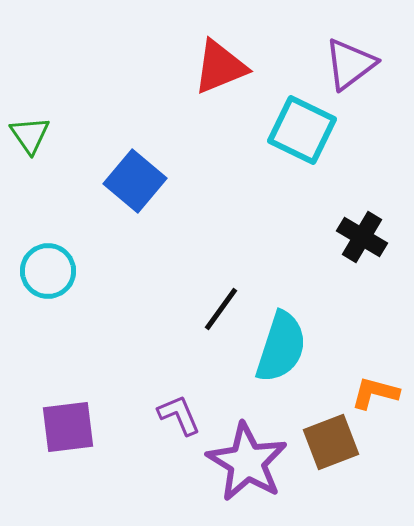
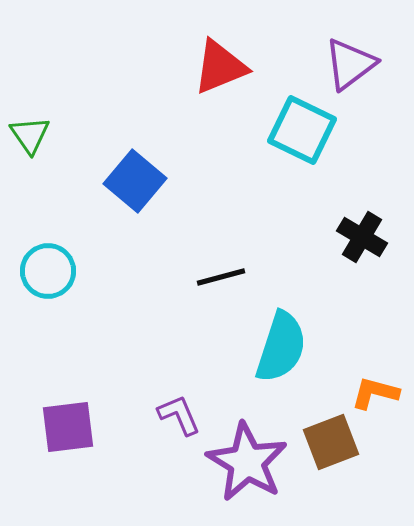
black line: moved 32 px up; rotated 39 degrees clockwise
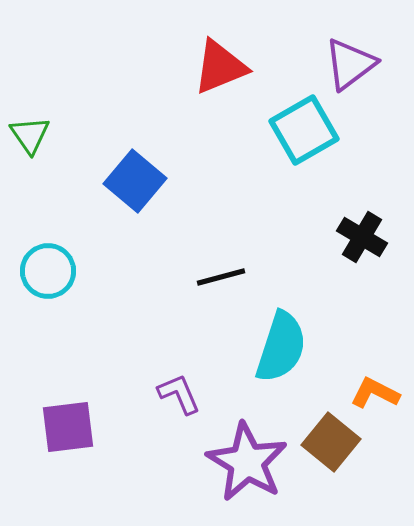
cyan square: moved 2 px right; rotated 34 degrees clockwise
orange L-shape: rotated 12 degrees clockwise
purple L-shape: moved 21 px up
brown square: rotated 30 degrees counterclockwise
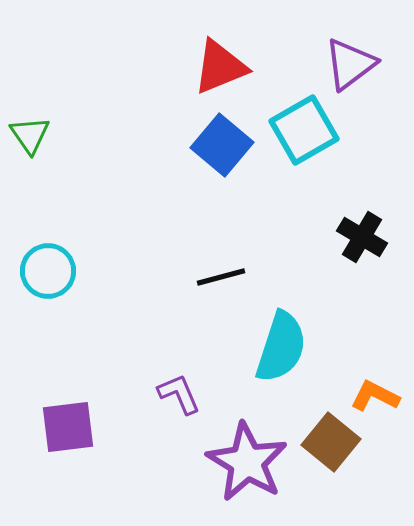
blue square: moved 87 px right, 36 px up
orange L-shape: moved 3 px down
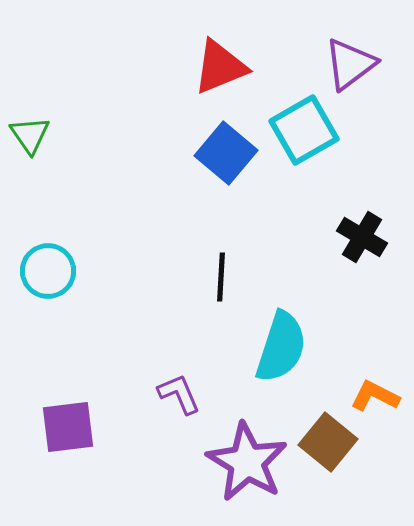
blue square: moved 4 px right, 8 px down
black line: rotated 72 degrees counterclockwise
brown square: moved 3 px left
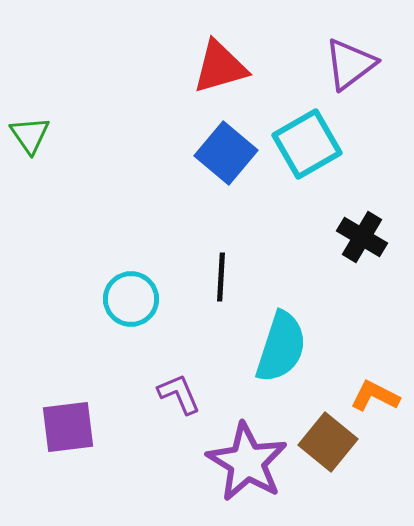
red triangle: rotated 6 degrees clockwise
cyan square: moved 3 px right, 14 px down
cyan circle: moved 83 px right, 28 px down
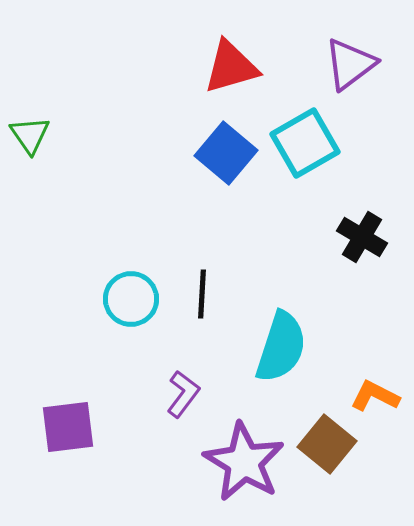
red triangle: moved 11 px right
cyan square: moved 2 px left, 1 px up
black line: moved 19 px left, 17 px down
purple L-shape: moved 4 px right; rotated 60 degrees clockwise
brown square: moved 1 px left, 2 px down
purple star: moved 3 px left
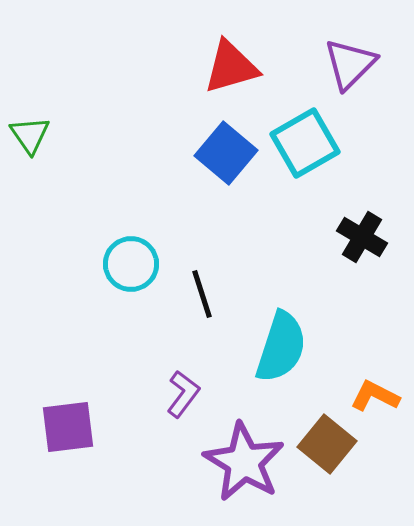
purple triangle: rotated 8 degrees counterclockwise
black line: rotated 21 degrees counterclockwise
cyan circle: moved 35 px up
